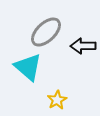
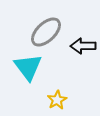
cyan triangle: rotated 12 degrees clockwise
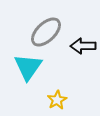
cyan triangle: rotated 12 degrees clockwise
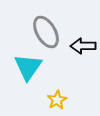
gray ellipse: rotated 76 degrees counterclockwise
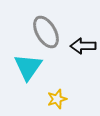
yellow star: moved 1 px up; rotated 12 degrees clockwise
